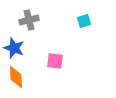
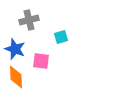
cyan square: moved 23 px left, 16 px down
blue star: moved 1 px right, 1 px down
pink square: moved 14 px left
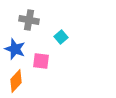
gray cross: rotated 24 degrees clockwise
cyan square: rotated 24 degrees counterclockwise
orange diamond: moved 4 px down; rotated 45 degrees clockwise
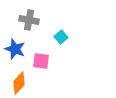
orange diamond: moved 3 px right, 2 px down
